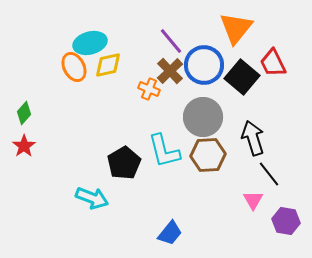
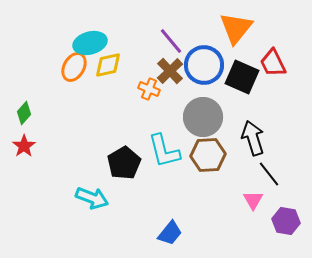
orange ellipse: rotated 56 degrees clockwise
black square: rotated 16 degrees counterclockwise
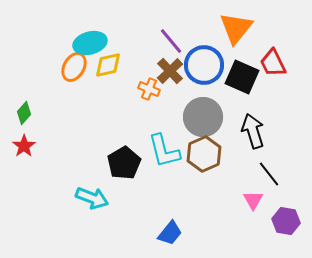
black arrow: moved 7 px up
brown hexagon: moved 4 px left, 1 px up; rotated 20 degrees counterclockwise
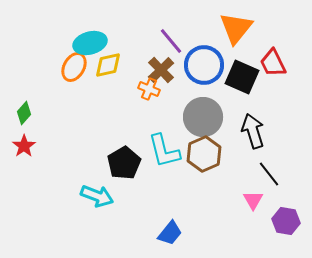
brown cross: moved 9 px left, 1 px up
cyan arrow: moved 5 px right, 2 px up
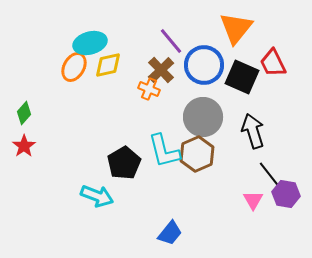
brown hexagon: moved 7 px left
purple hexagon: moved 27 px up
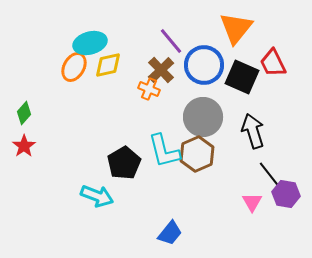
pink triangle: moved 1 px left, 2 px down
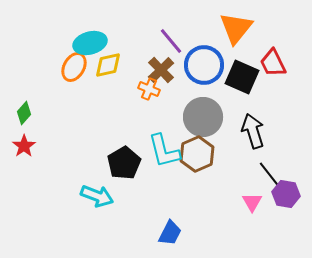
blue trapezoid: rotated 12 degrees counterclockwise
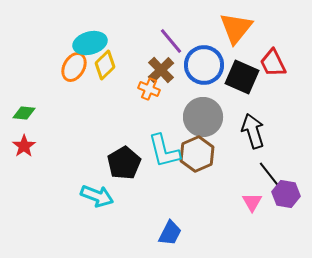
yellow diamond: moved 3 px left; rotated 32 degrees counterclockwise
green diamond: rotated 55 degrees clockwise
